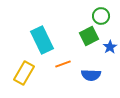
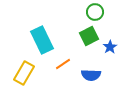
green circle: moved 6 px left, 4 px up
orange line: rotated 14 degrees counterclockwise
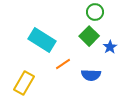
green square: rotated 18 degrees counterclockwise
cyan rectangle: rotated 32 degrees counterclockwise
yellow rectangle: moved 10 px down
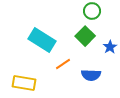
green circle: moved 3 px left, 1 px up
green square: moved 4 px left
yellow rectangle: rotated 70 degrees clockwise
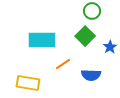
cyan rectangle: rotated 32 degrees counterclockwise
yellow rectangle: moved 4 px right
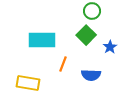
green square: moved 1 px right, 1 px up
orange line: rotated 35 degrees counterclockwise
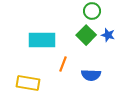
blue star: moved 2 px left, 12 px up; rotated 24 degrees counterclockwise
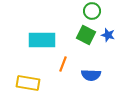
green square: rotated 18 degrees counterclockwise
